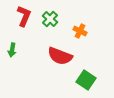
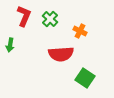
green arrow: moved 2 px left, 5 px up
red semicircle: moved 1 px right, 2 px up; rotated 25 degrees counterclockwise
green square: moved 1 px left, 2 px up
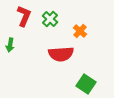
orange cross: rotated 16 degrees clockwise
green square: moved 1 px right, 6 px down
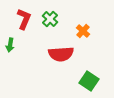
red L-shape: moved 3 px down
orange cross: moved 3 px right
green square: moved 3 px right, 3 px up
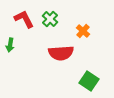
red L-shape: rotated 50 degrees counterclockwise
red semicircle: moved 1 px up
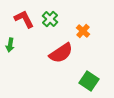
red semicircle: rotated 30 degrees counterclockwise
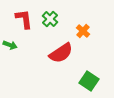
red L-shape: rotated 20 degrees clockwise
green arrow: rotated 80 degrees counterclockwise
